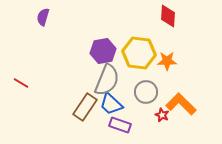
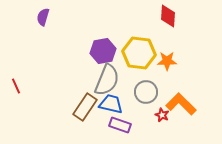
red line: moved 5 px left, 3 px down; rotated 35 degrees clockwise
blue trapezoid: rotated 150 degrees clockwise
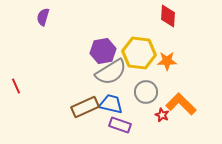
gray semicircle: moved 4 px right, 8 px up; rotated 36 degrees clockwise
brown rectangle: rotated 32 degrees clockwise
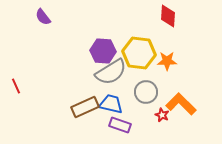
purple semicircle: rotated 54 degrees counterclockwise
purple hexagon: rotated 15 degrees clockwise
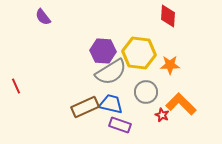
orange star: moved 3 px right, 4 px down
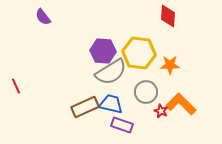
red star: moved 1 px left, 4 px up
purple rectangle: moved 2 px right
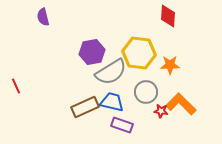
purple semicircle: rotated 24 degrees clockwise
purple hexagon: moved 11 px left, 1 px down; rotated 15 degrees counterclockwise
blue trapezoid: moved 1 px right, 2 px up
red star: rotated 16 degrees counterclockwise
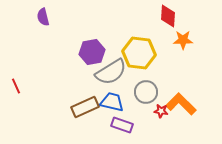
orange star: moved 13 px right, 25 px up
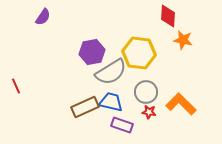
purple semicircle: rotated 132 degrees counterclockwise
orange star: rotated 12 degrees clockwise
blue trapezoid: moved 1 px left
red star: moved 12 px left, 1 px down
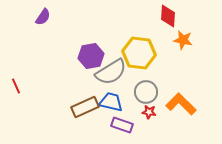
purple hexagon: moved 1 px left, 4 px down
